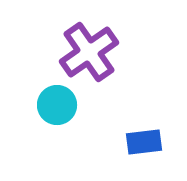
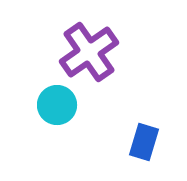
blue rectangle: rotated 66 degrees counterclockwise
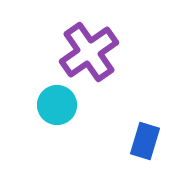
blue rectangle: moved 1 px right, 1 px up
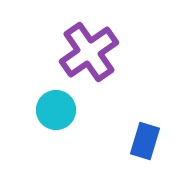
cyan circle: moved 1 px left, 5 px down
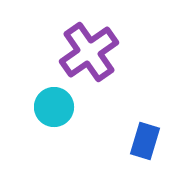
cyan circle: moved 2 px left, 3 px up
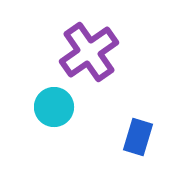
blue rectangle: moved 7 px left, 4 px up
